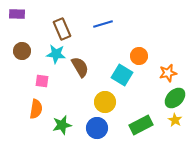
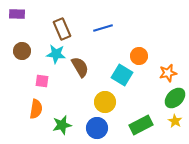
blue line: moved 4 px down
yellow star: moved 1 px down
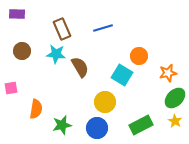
pink square: moved 31 px left, 7 px down; rotated 16 degrees counterclockwise
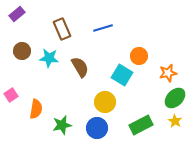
purple rectangle: rotated 42 degrees counterclockwise
cyan star: moved 7 px left, 4 px down
pink square: moved 7 px down; rotated 24 degrees counterclockwise
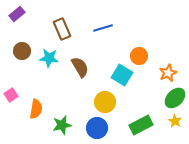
orange star: rotated 12 degrees counterclockwise
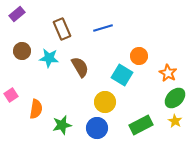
orange star: rotated 18 degrees counterclockwise
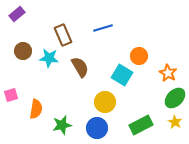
brown rectangle: moved 1 px right, 6 px down
brown circle: moved 1 px right
pink square: rotated 16 degrees clockwise
yellow star: moved 1 px down
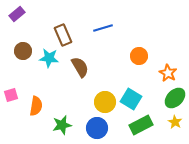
cyan square: moved 9 px right, 24 px down
orange semicircle: moved 3 px up
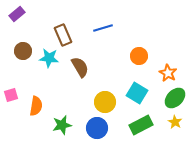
cyan square: moved 6 px right, 6 px up
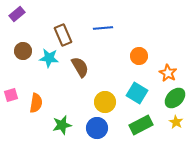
blue line: rotated 12 degrees clockwise
orange semicircle: moved 3 px up
yellow star: moved 1 px right
